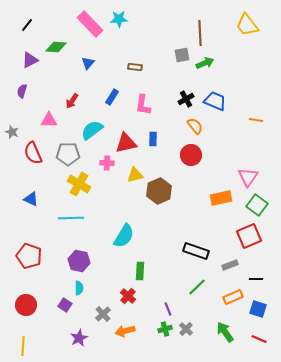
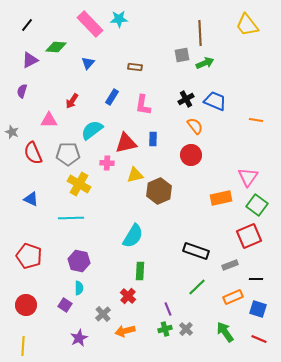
cyan semicircle at (124, 236): moved 9 px right
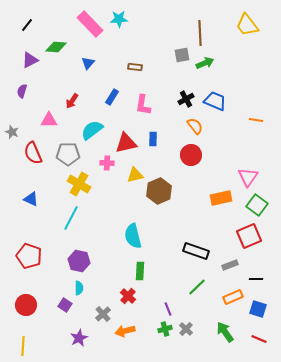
cyan line at (71, 218): rotated 60 degrees counterclockwise
cyan semicircle at (133, 236): rotated 135 degrees clockwise
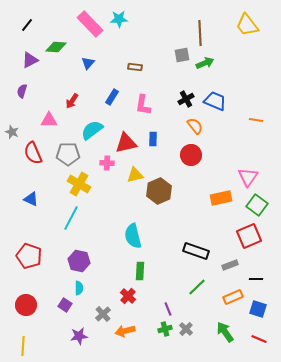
purple star at (79, 338): moved 2 px up; rotated 18 degrees clockwise
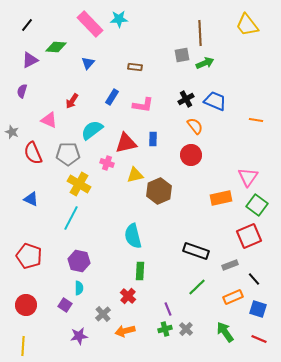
pink L-shape at (143, 105): rotated 90 degrees counterclockwise
pink triangle at (49, 120): rotated 24 degrees clockwise
pink cross at (107, 163): rotated 16 degrees clockwise
black line at (256, 279): moved 2 px left; rotated 48 degrees clockwise
